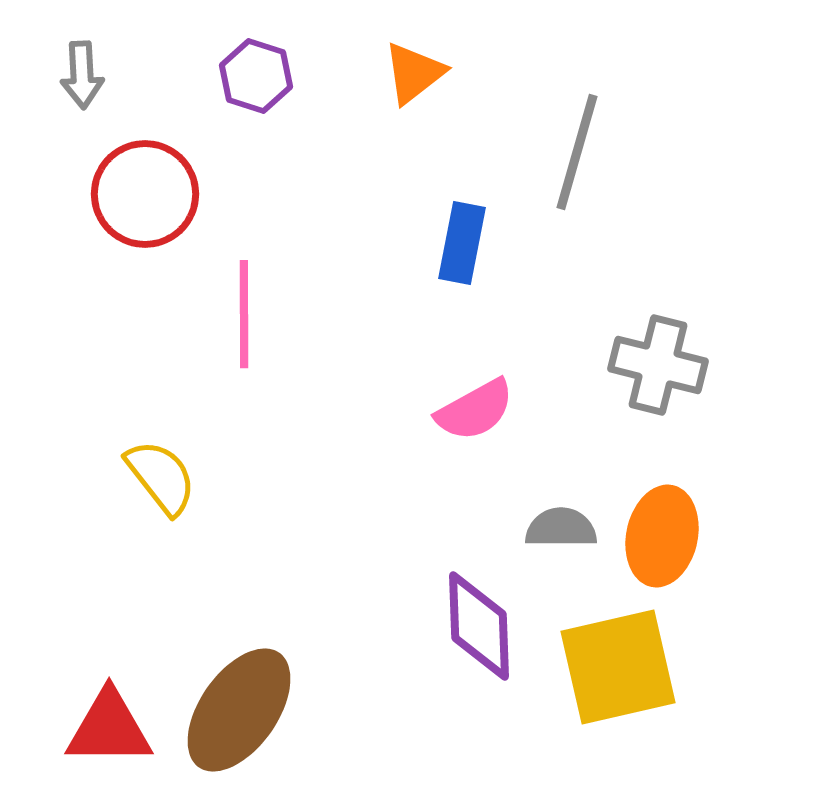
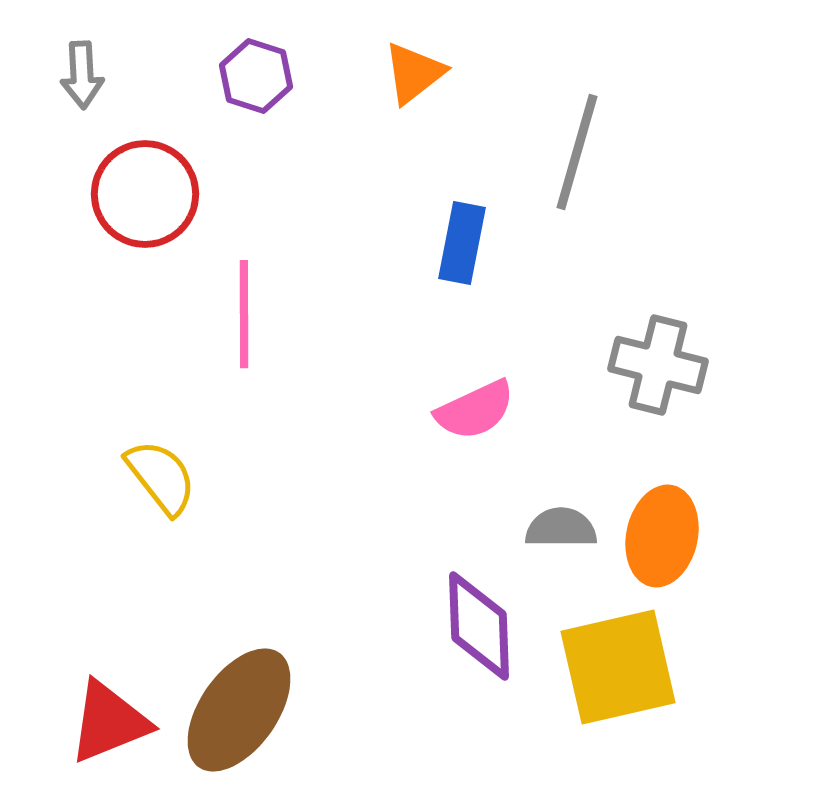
pink semicircle: rotated 4 degrees clockwise
red triangle: moved 6 px up; rotated 22 degrees counterclockwise
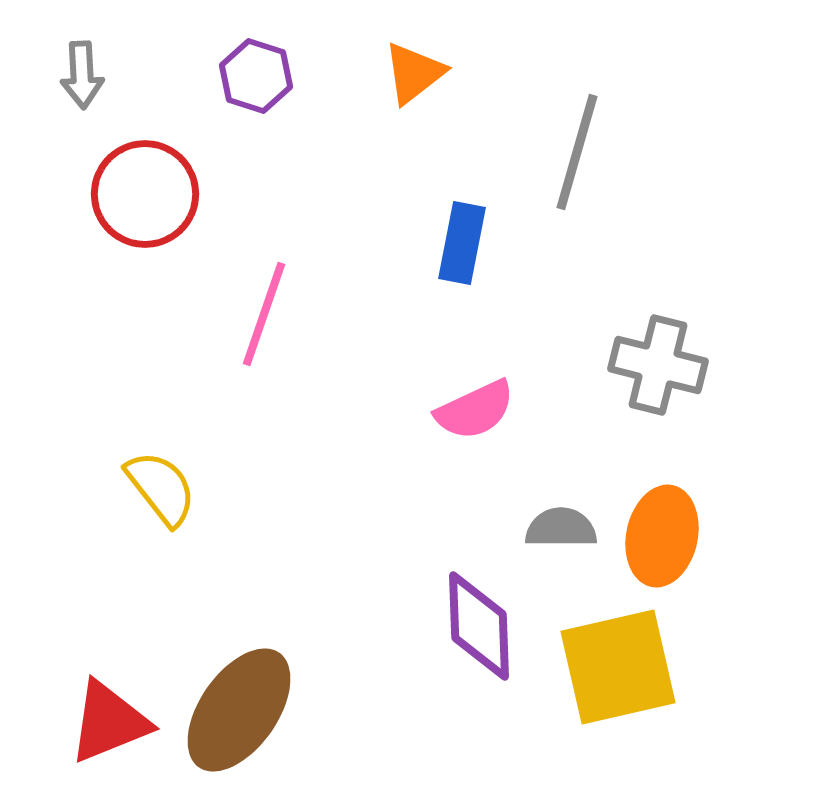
pink line: moved 20 px right; rotated 19 degrees clockwise
yellow semicircle: moved 11 px down
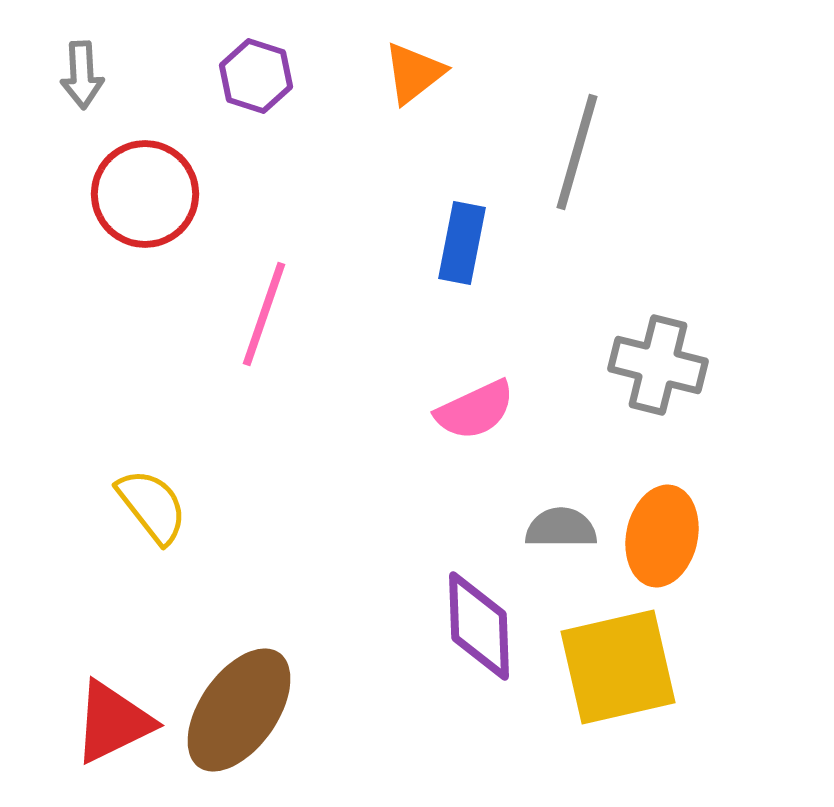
yellow semicircle: moved 9 px left, 18 px down
red triangle: moved 4 px right; rotated 4 degrees counterclockwise
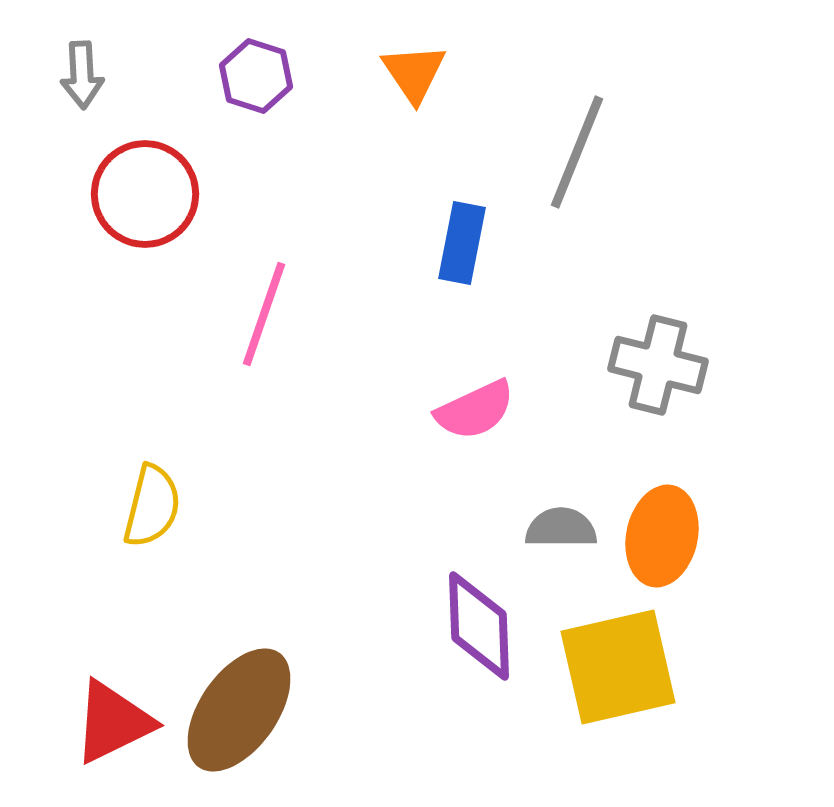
orange triangle: rotated 26 degrees counterclockwise
gray line: rotated 6 degrees clockwise
yellow semicircle: rotated 52 degrees clockwise
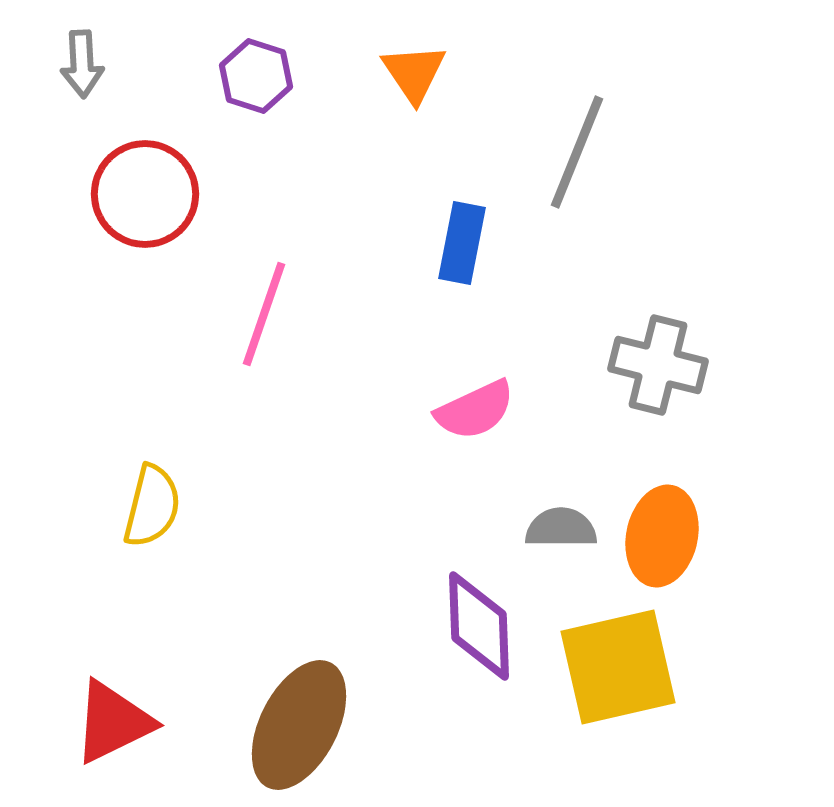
gray arrow: moved 11 px up
brown ellipse: moved 60 px right, 15 px down; rotated 8 degrees counterclockwise
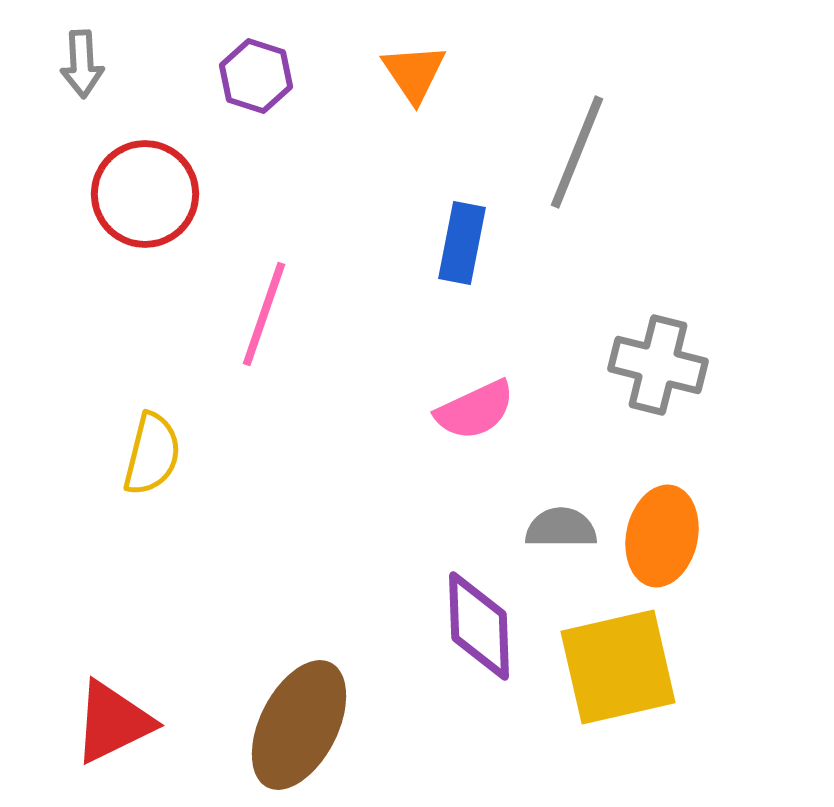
yellow semicircle: moved 52 px up
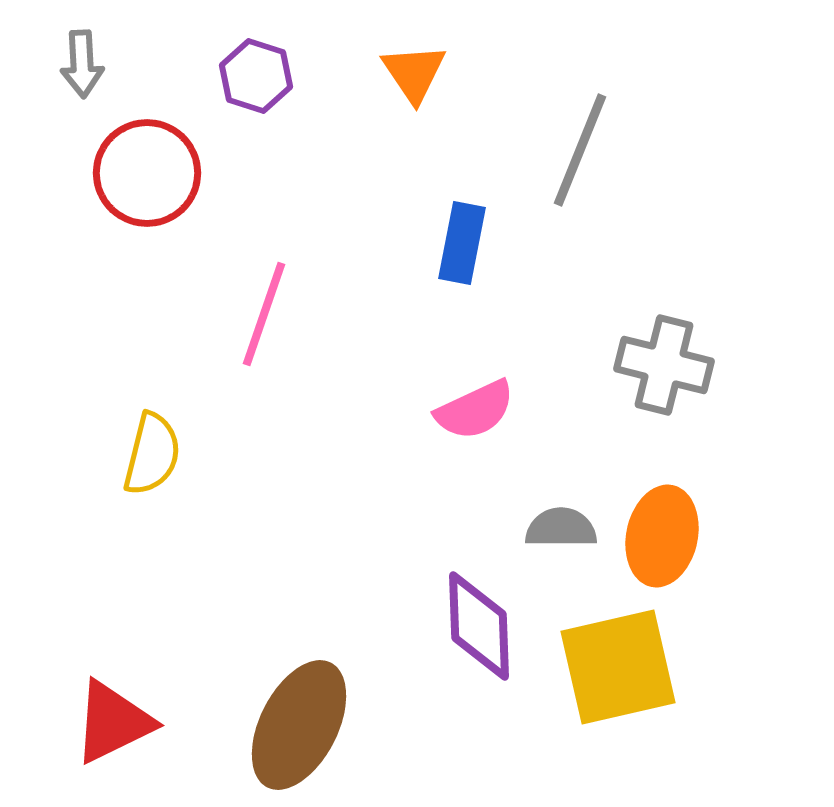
gray line: moved 3 px right, 2 px up
red circle: moved 2 px right, 21 px up
gray cross: moved 6 px right
